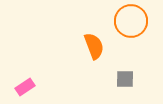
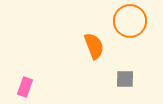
orange circle: moved 1 px left
pink rectangle: rotated 36 degrees counterclockwise
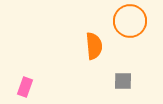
orange semicircle: rotated 16 degrees clockwise
gray square: moved 2 px left, 2 px down
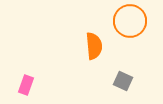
gray square: rotated 24 degrees clockwise
pink rectangle: moved 1 px right, 2 px up
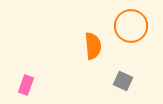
orange circle: moved 1 px right, 5 px down
orange semicircle: moved 1 px left
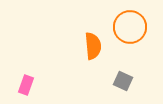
orange circle: moved 1 px left, 1 px down
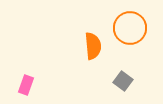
orange circle: moved 1 px down
gray square: rotated 12 degrees clockwise
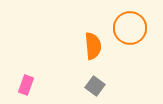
gray square: moved 28 px left, 5 px down
